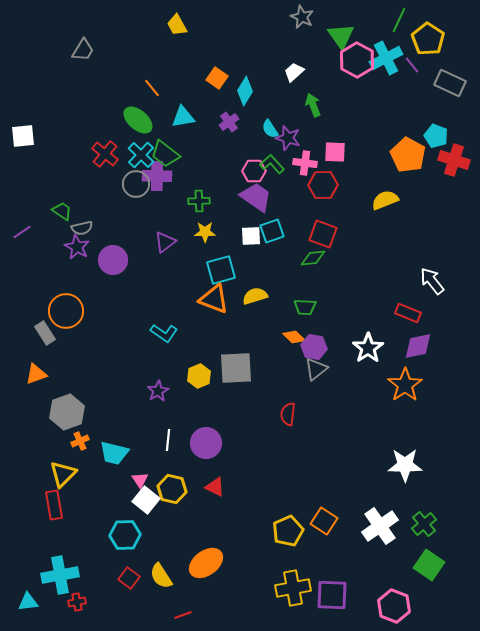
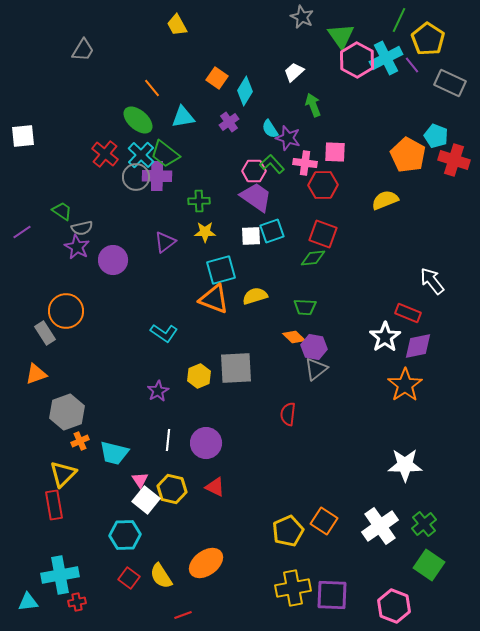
gray circle at (136, 184): moved 7 px up
white star at (368, 348): moved 17 px right, 11 px up
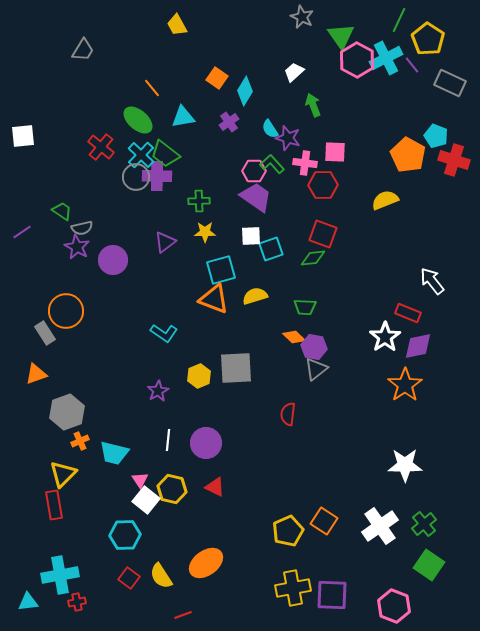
red cross at (105, 154): moved 4 px left, 7 px up
cyan square at (272, 231): moved 1 px left, 18 px down
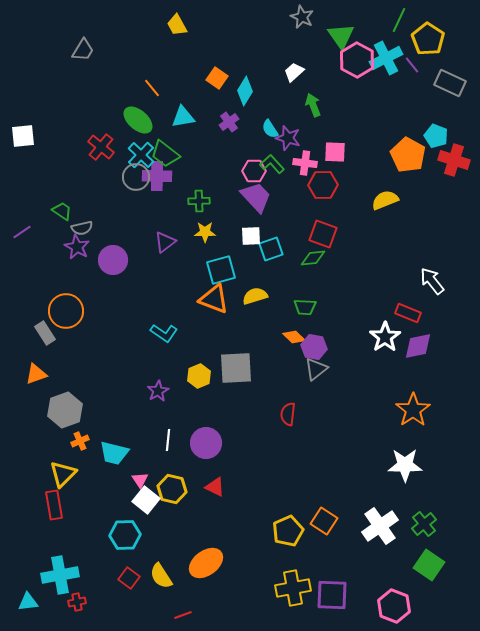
purple trapezoid at (256, 197): rotated 12 degrees clockwise
orange star at (405, 385): moved 8 px right, 25 px down
gray hexagon at (67, 412): moved 2 px left, 2 px up
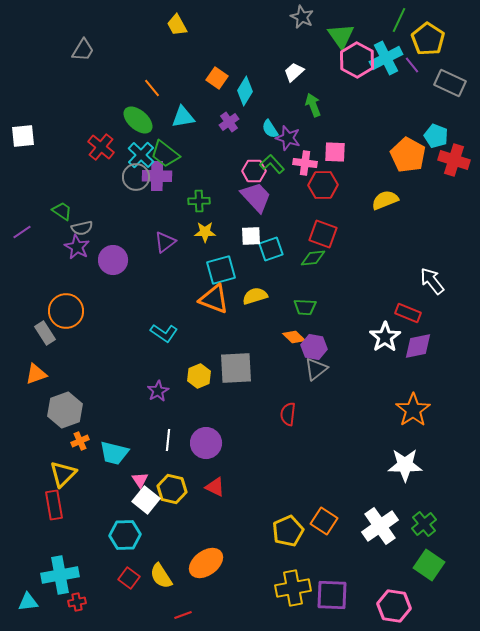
pink hexagon at (394, 606): rotated 12 degrees counterclockwise
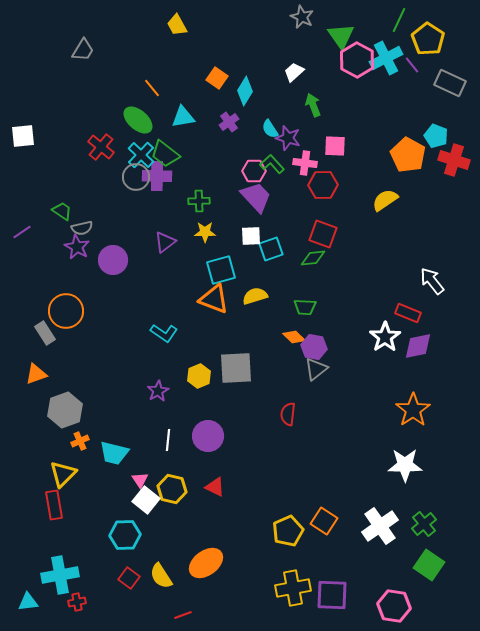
pink square at (335, 152): moved 6 px up
yellow semicircle at (385, 200): rotated 12 degrees counterclockwise
purple circle at (206, 443): moved 2 px right, 7 px up
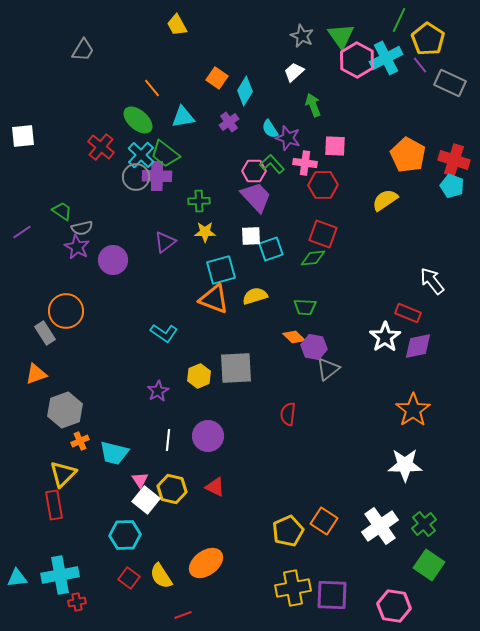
gray star at (302, 17): moved 19 px down
purple line at (412, 65): moved 8 px right
cyan pentagon at (436, 136): moved 16 px right, 50 px down
gray triangle at (316, 369): moved 12 px right
cyan triangle at (28, 602): moved 11 px left, 24 px up
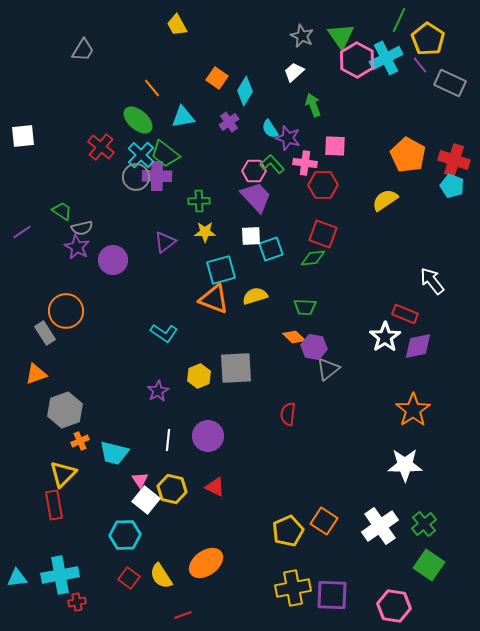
red rectangle at (408, 313): moved 3 px left, 1 px down
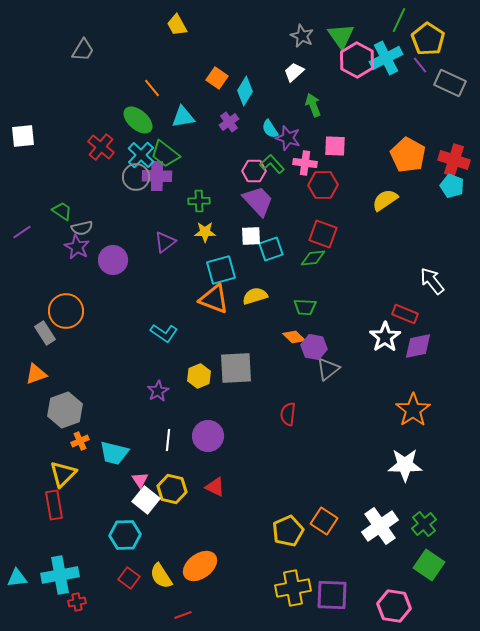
purple trapezoid at (256, 197): moved 2 px right, 4 px down
orange ellipse at (206, 563): moved 6 px left, 3 px down
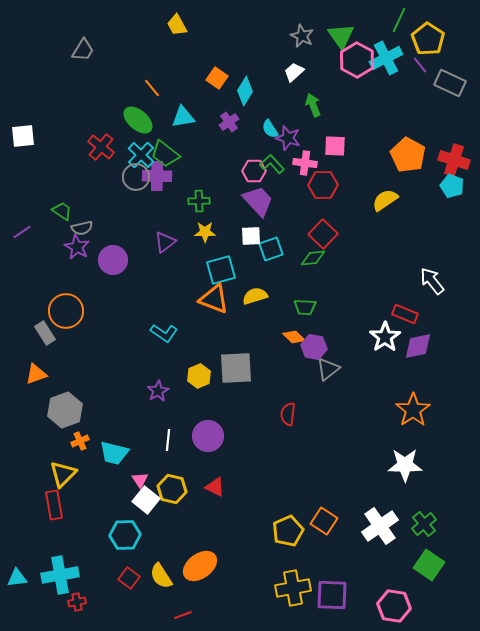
red square at (323, 234): rotated 24 degrees clockwise
